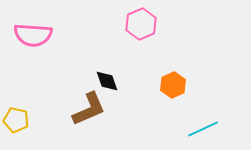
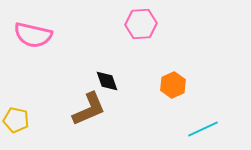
pink hexagon: rotated 20 degrees clockwise
pink semicircle: rotated 9 degrees clockwise
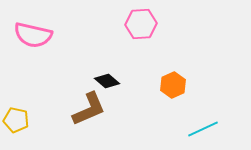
black diamond: rotated 30 degrees counterclockwise
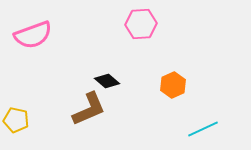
pink semicircle: rotated 33 degrees counterclockwise
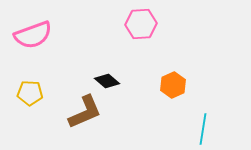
brown L-shape: moved 4 px left, 3 px down
yellow pentagon: moved 14 px right, 27 px up; rotated 10 degrees counterclockwise
cyan line: rotated 56 degrees counterclockwise
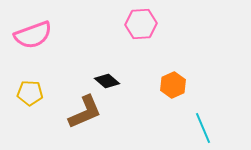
cyan line: moved 1 px up; rotated 32 degrees counterclockwise
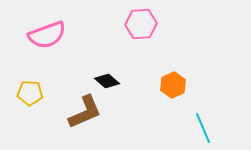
pink semicircle: moved 14 px right
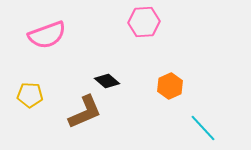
pink hexagon: moved 3 px right, 2 px up
orange hexagon: moved 3 px left, 1 px down
yellow pentagon: moved 2 px down
cyan line: rotated 20 degrees counterclockwise
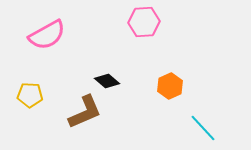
pink semicircle: rotated 9 degrees counterclockwise
